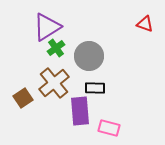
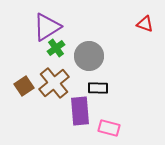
black rectangle: moved 3 px right
brown square: moved 1 px right, 12 px up
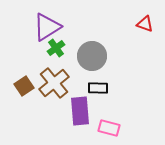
gray circle: moved 3 px right
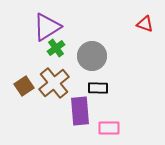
pink rectangle: rotated 15 degrees counterclockwise
